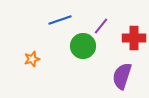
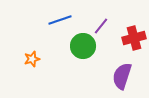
red cross: rotated 15 degrees counterclockwise
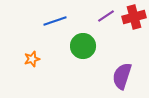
blue line: moved 5 px left, 1 px down
purple line: moved 5 px right, 10 px up; rotated 18 degrees clockwise
red cross: moved 21 px up
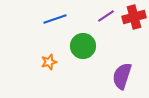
blue line: moved 2 px up
orange star: moved 17 px right, 3 px down
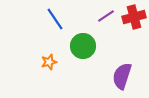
blue line: rotated 75 degrees clockwise
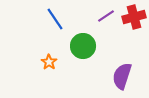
orange star: rotated 21 degrees counterclockwise
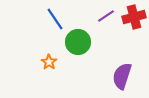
green circle: moved 5 px left, 4 px up
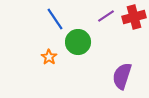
orange star: moved 5 px up
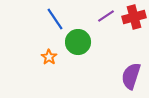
purple semicircle: moved 9 px right
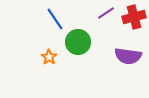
purple line: moved 3 px up
purple semicircle: moved 3 px left, 20 px up; rotated 100 degrees counterclockwise
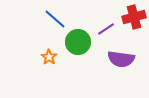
purple line: moved 16 px down
blue line: rotated 15 degrees counterclockwise
purple semicircle: moved 7 px left, 3 px down
